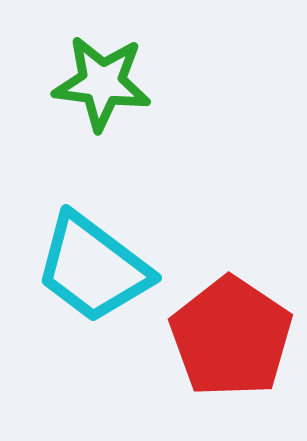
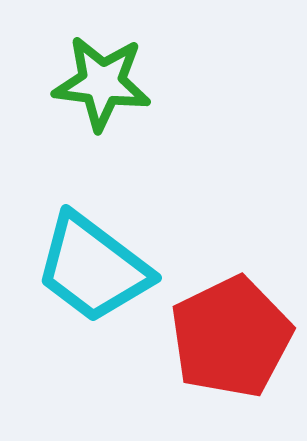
red pentagon: rotated 12 degrees clockwise
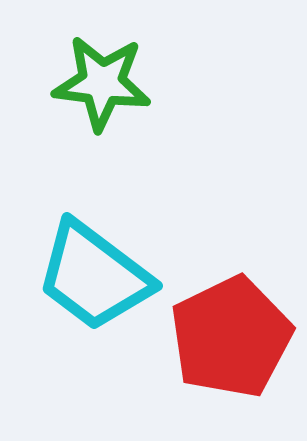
cyan trapezoid: moved 1 px right, 8 px down
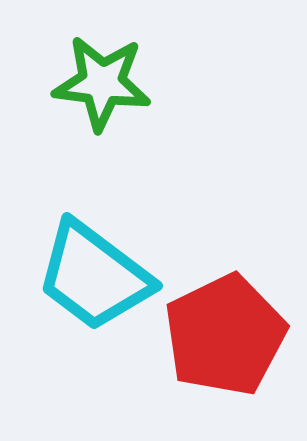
red pentagon: moved 6 px left, 2 px up
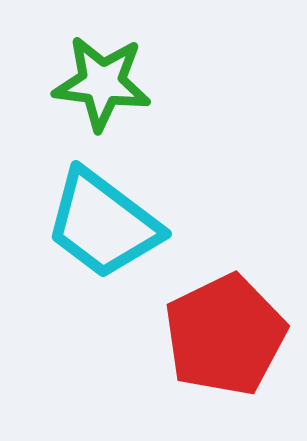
cyan trapezoid: moved 9 px right, 52 px up
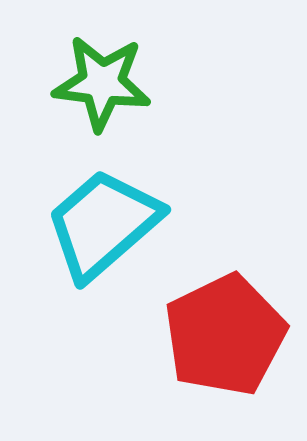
cyan trapezoid: rotated 102 degrees clockwise
